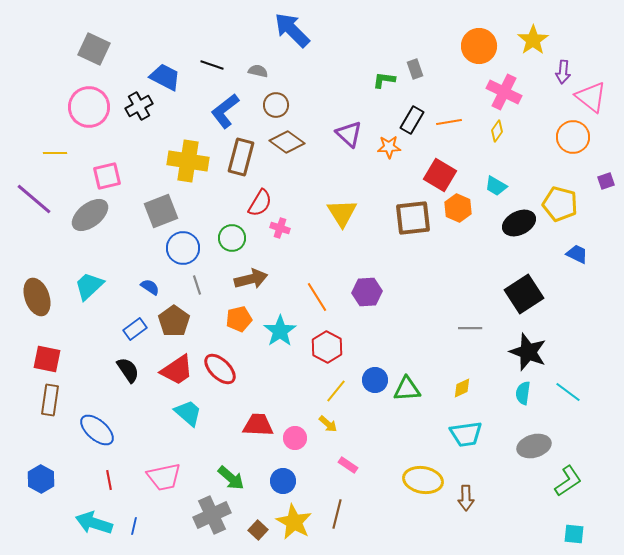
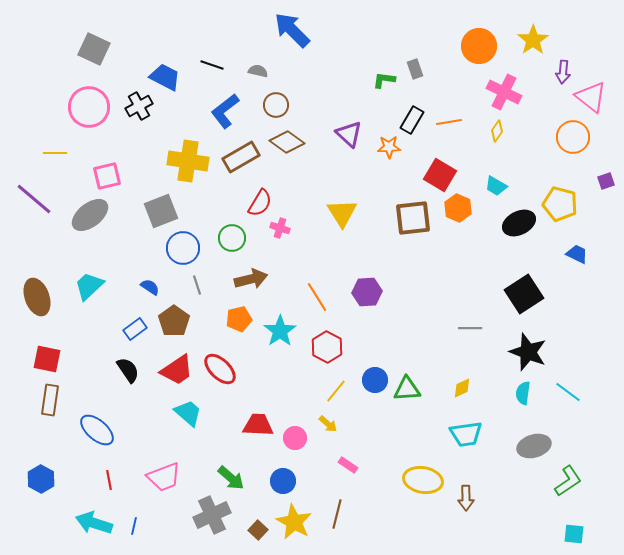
brown rectangle at (241, 157): rotated 45 degrees clockwise
pink trapezoid at (164, 477): rotated 9 degrees counterclockwise
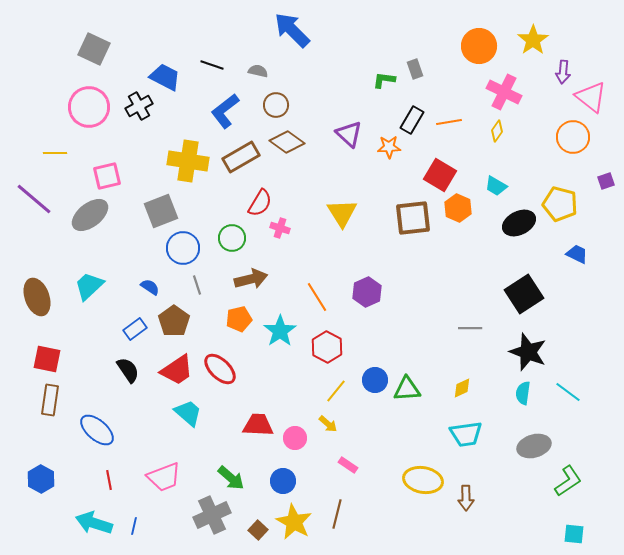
purple hexagon at (367, 292): rotated 20 degrees counterclockwise
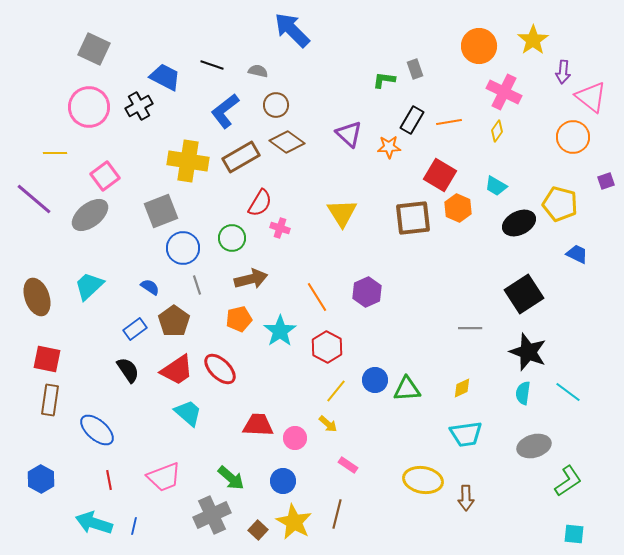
pink square at (107, 176): moved 2 px left; rotated 24 degrees counterclockwise
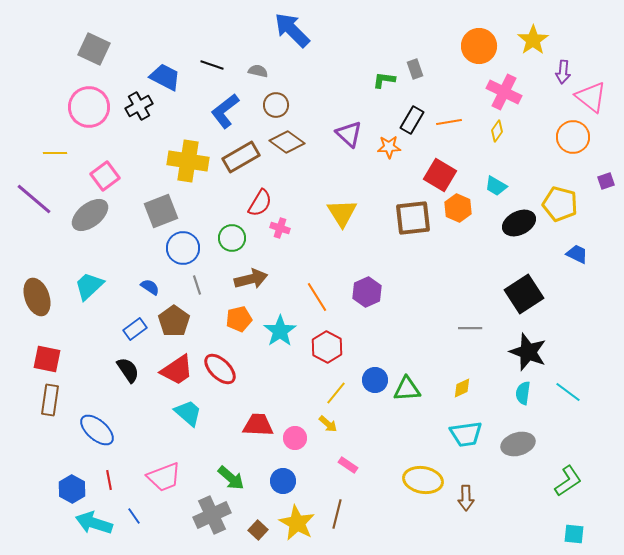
yellow line at (336, 391): moved 2 px down
gray ellipse at (534, 446): moved 16 px left, 2 px up
blue hexagon at (41, 479): moved 31 px right, 10 px down
yellow star at (294, 522): moved 3 px right, 1 px down
blue line at (134, 526): moved 10 px up; rotated 48 degrees counterclockwise
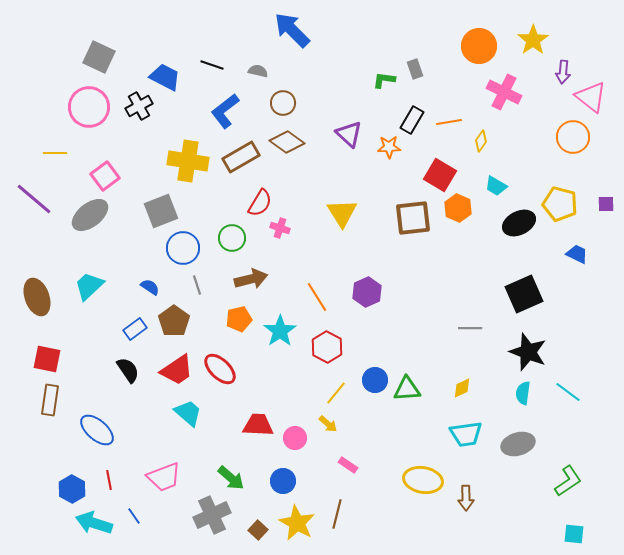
gray square at (94, 49): moved 5 px right, 8 px down
brown circle at (276, 105): moved 7 px right, 2 px up
yellow diamond at (497, 131): moved 16 px left, 10 px down
purple square at (606, 181): moved 23 px down; rotated 18 degrees clockwise
black square at (524, 294): rotated 9 degrees clockwise
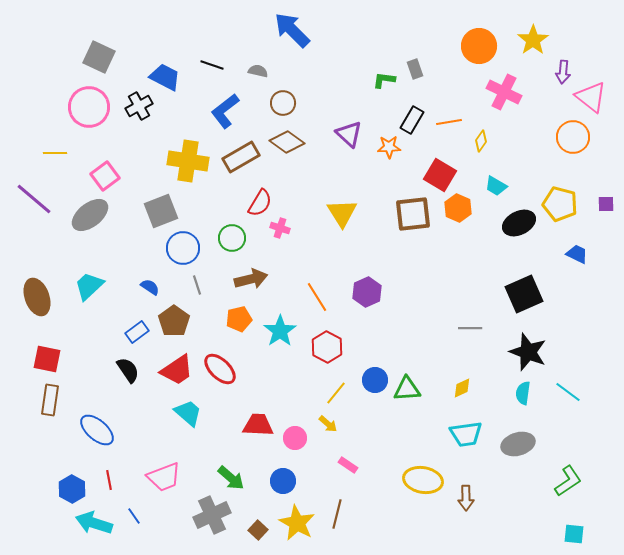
brown square at (413, 218): moved 4 px up
blue rectangle at (135, 329): moved 2 px right, 3 px down
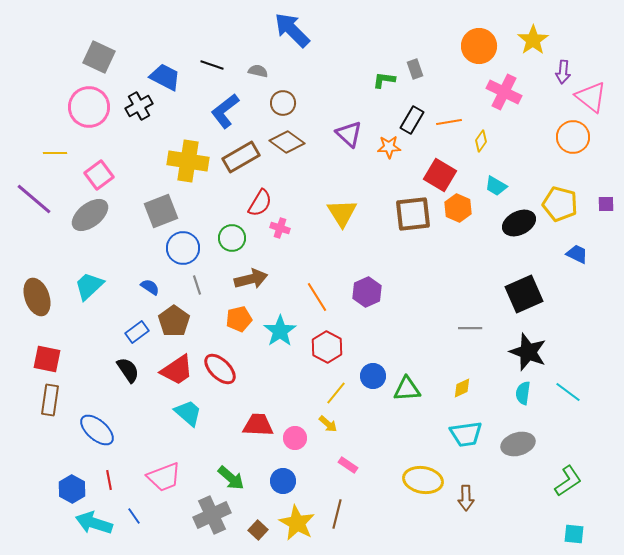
pink square at (105, 176): moved 6 px left, 1 px up
blue circle at (375, 380): moved 2 px left, 4 px up
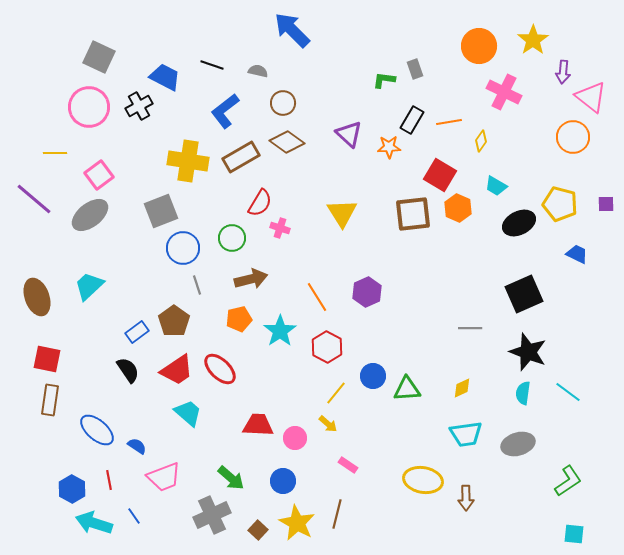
blue semicircle at (150, 287): moved 13 px left, 159 px down
